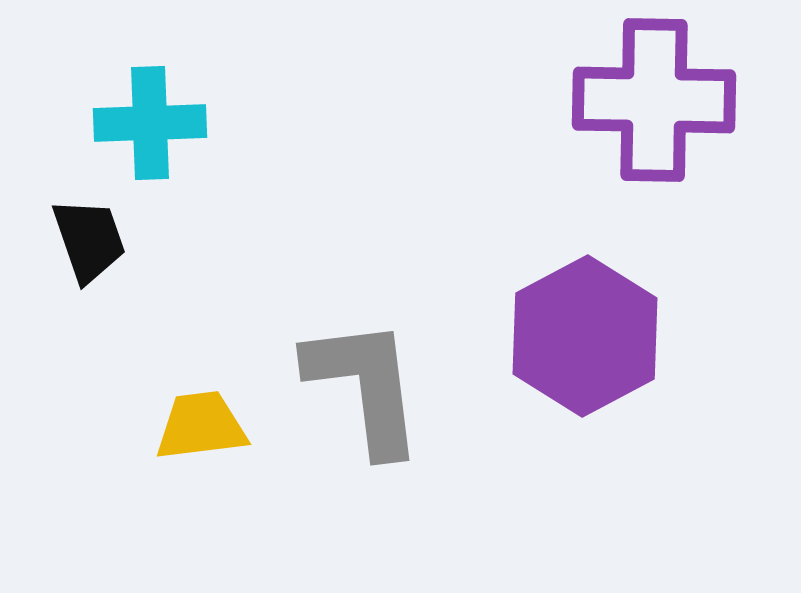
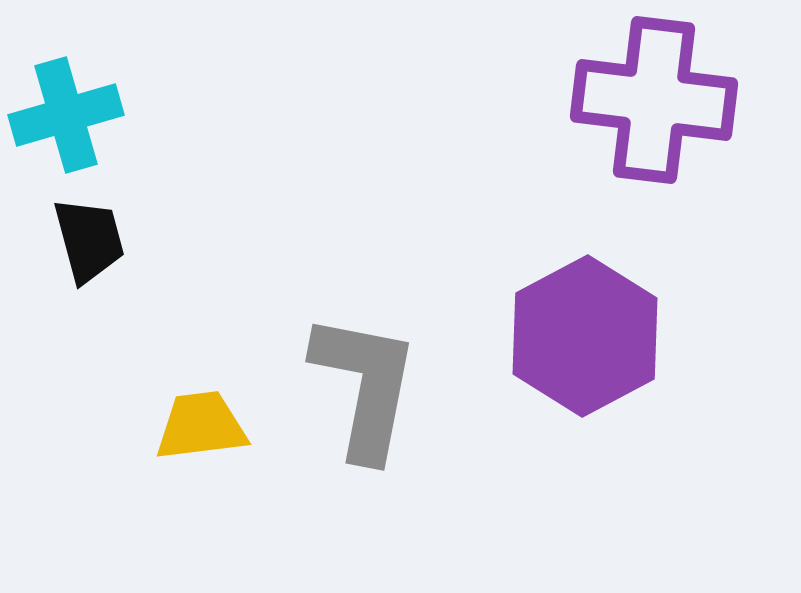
purple cross: rotated 6 degrees clockwise
cyan cross: moved 84 px left, 8 px up; rotated 14 degrees counterclockwise
black trapezoid: rotated 4 degrees clockwise
gray L-shape: rotated 18 degrees clockwise
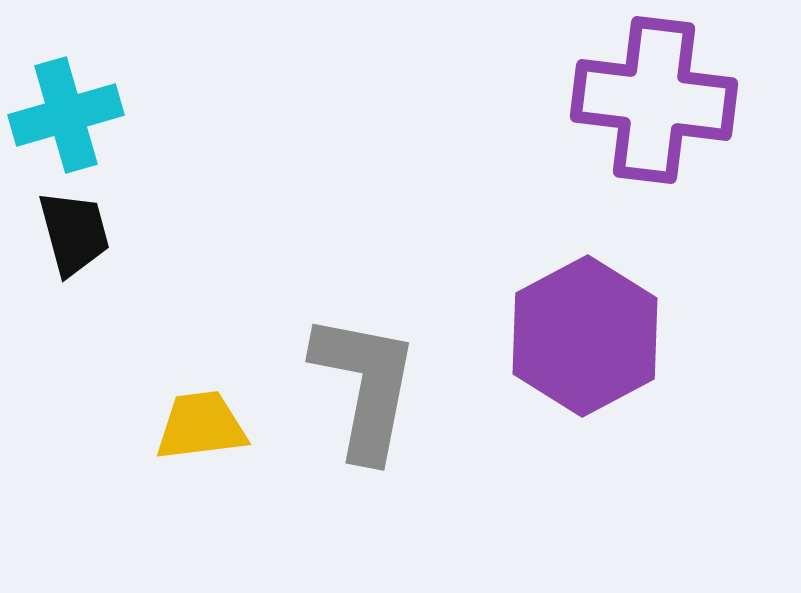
black trapezoid: moved 15 px left, 7 px up
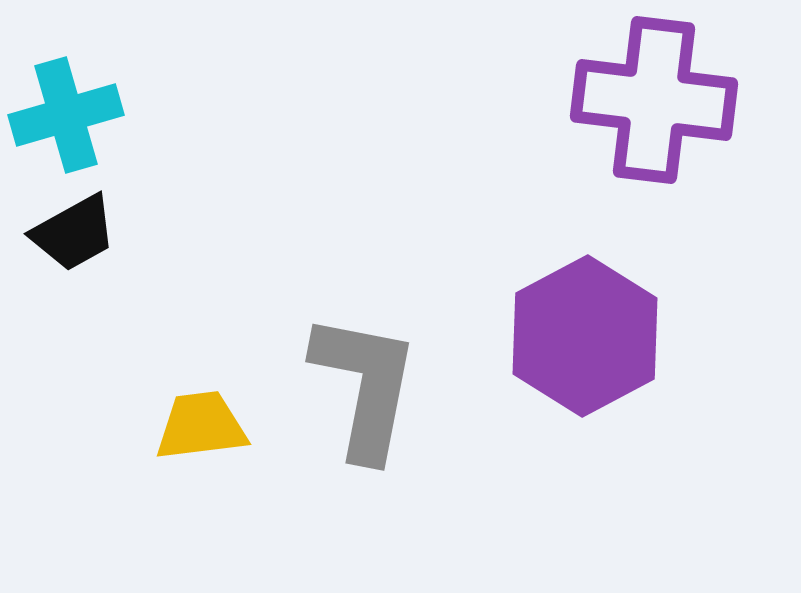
black trapezoid: rotated 76 degrees clockwise
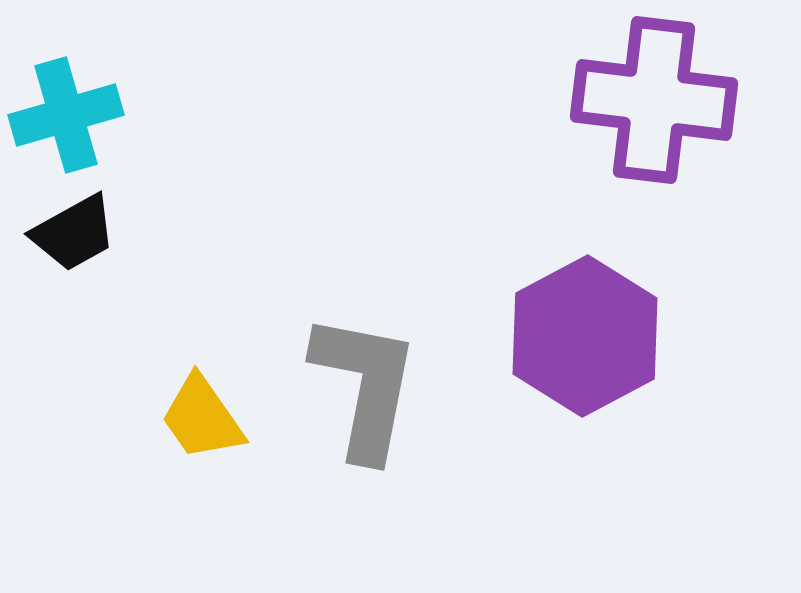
yellow trapezoid: moved 1 px right, 8 px up; rotated 118 degrees counterclockwise
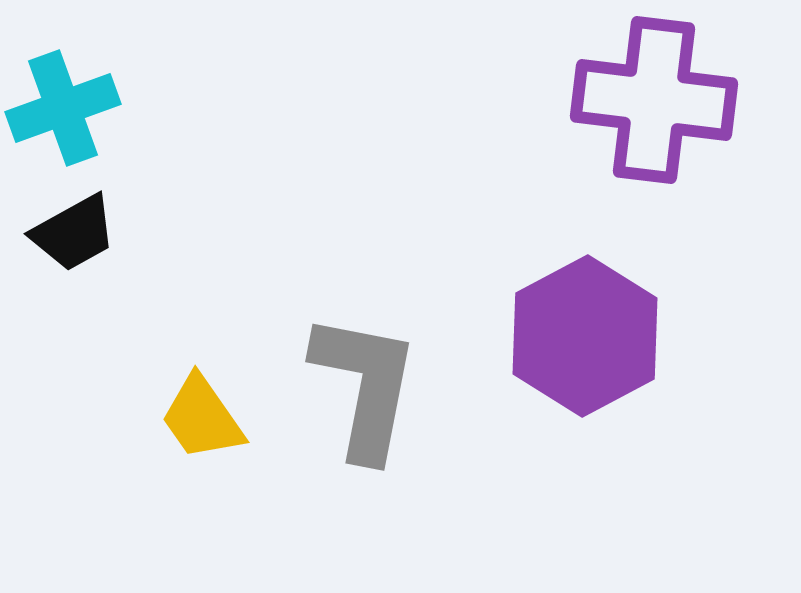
cyan cross: moved 3 px left, 7 px up; rotated 4 degrees counterclockwise
